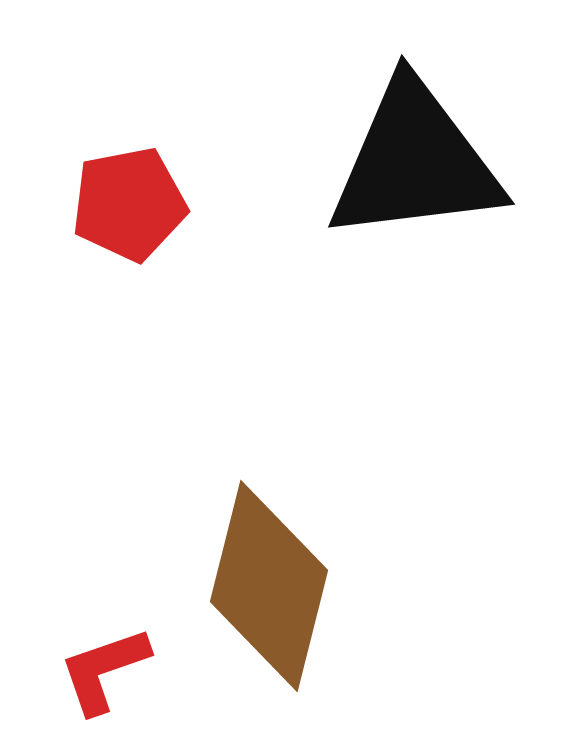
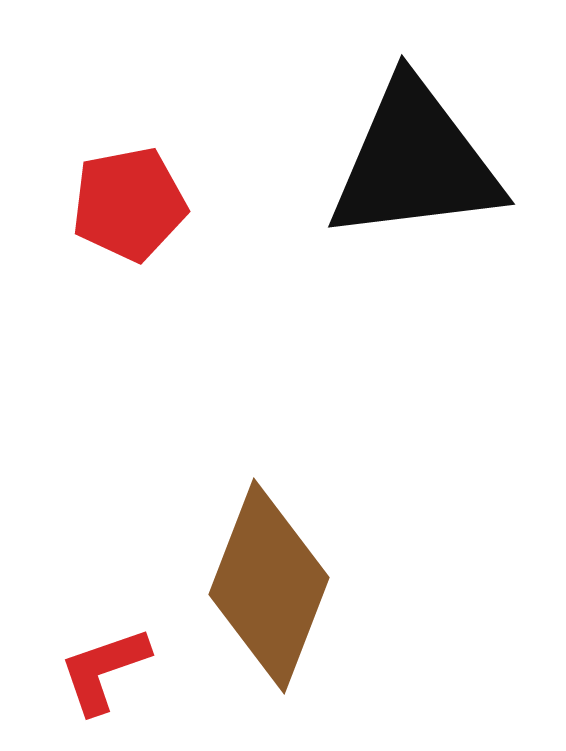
brown diamond: rotated 7 degrees clockwise
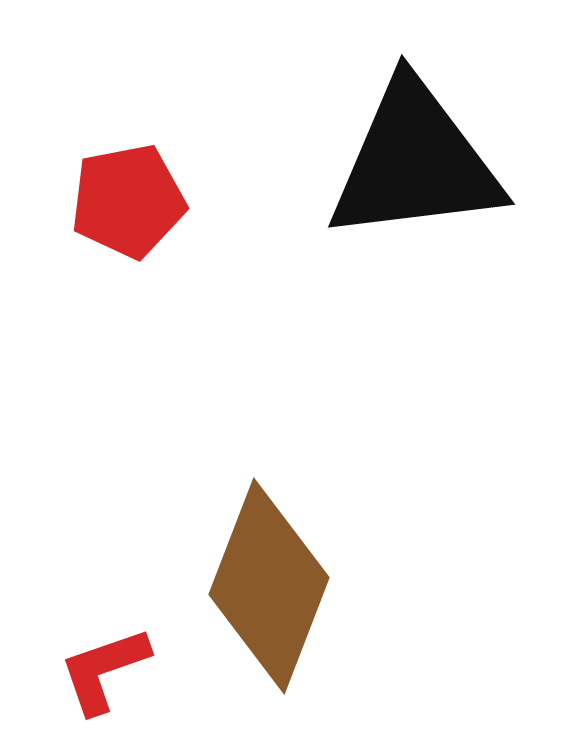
red pentagon: moved 1 px left, 3 px up
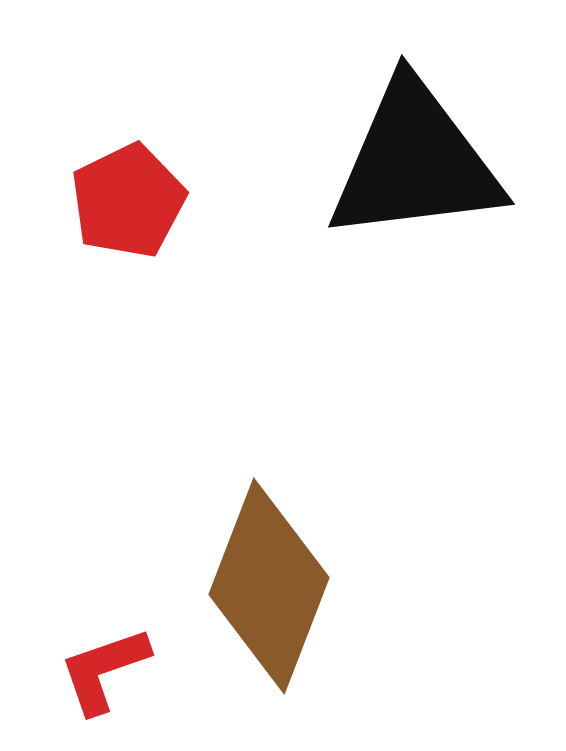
red pentagon: rotated 15 degrees counterclockwise
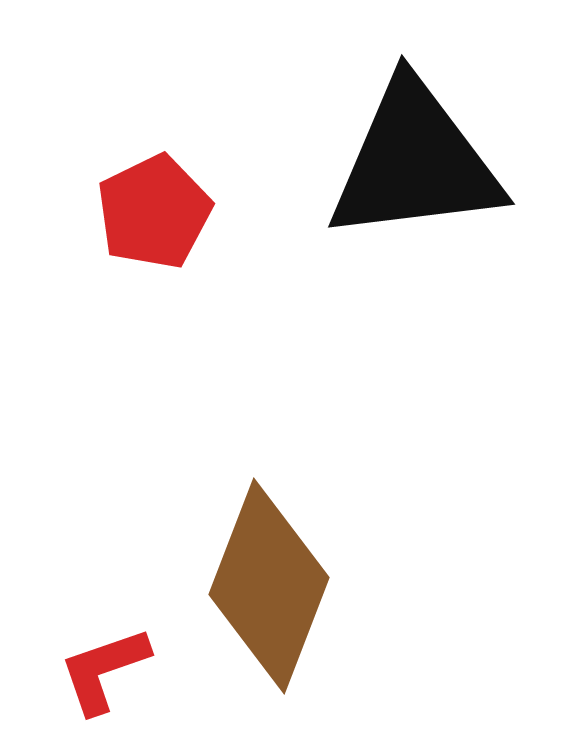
red pentagon: moved 26 px right, 11 px down
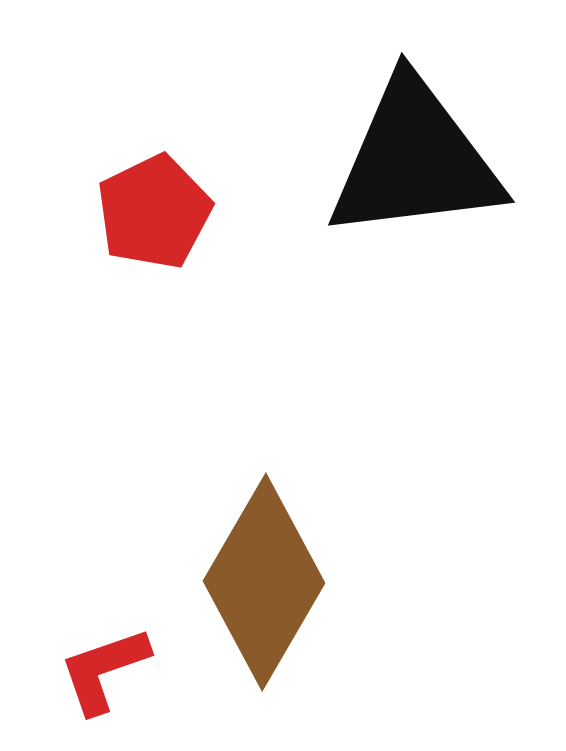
black triangle: moved 2 px up
brown diamond: moved 5 px left, 4 px up; rotated 9 degrees clockwise
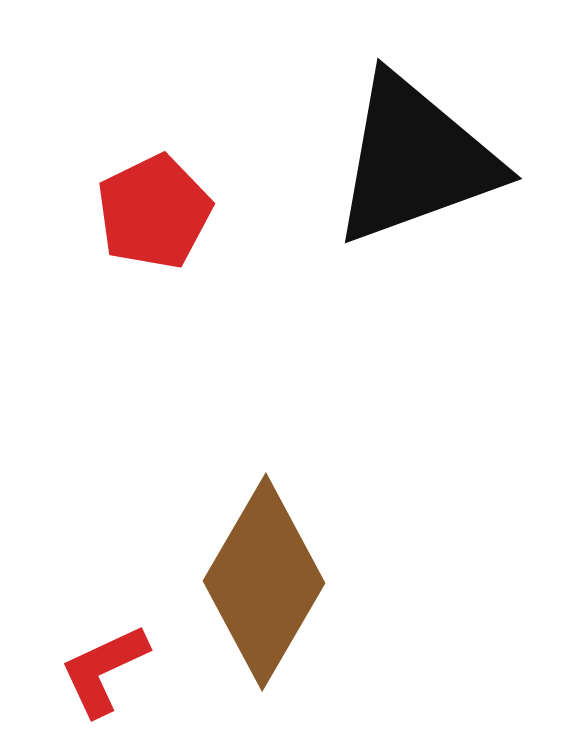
black triangle: rotated 13 degrees counterclockwise
red L-shape: rotated 6 degrees counterclockwise
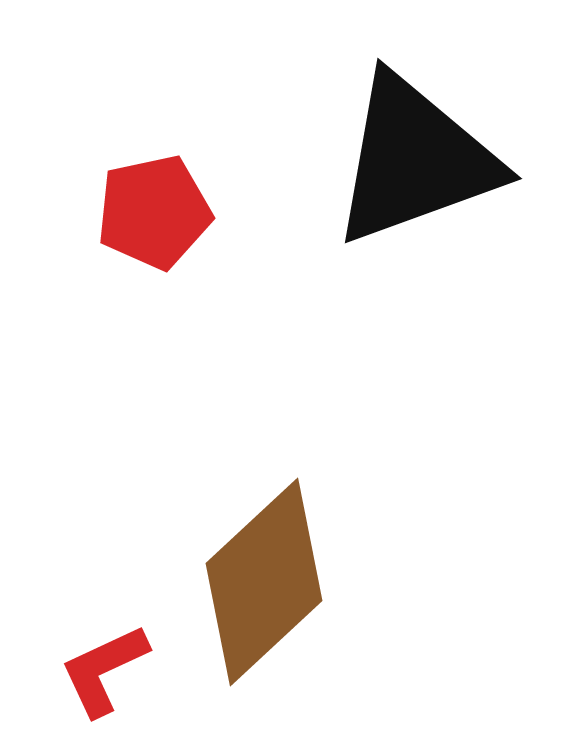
red pentagon: rotated 14 degrees clockwise
brown diamond: rotated 17 degrees clockwise
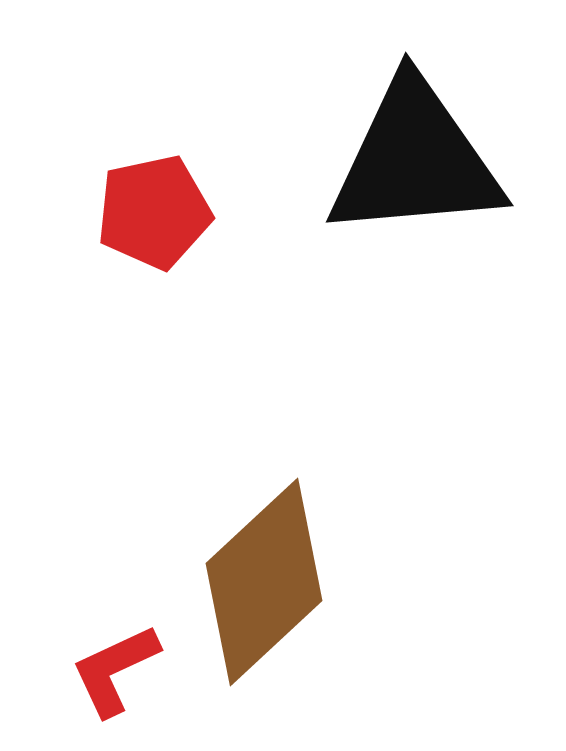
black triangle: rotated 15 degrees clockwise
red L-shape: moved 11 px right
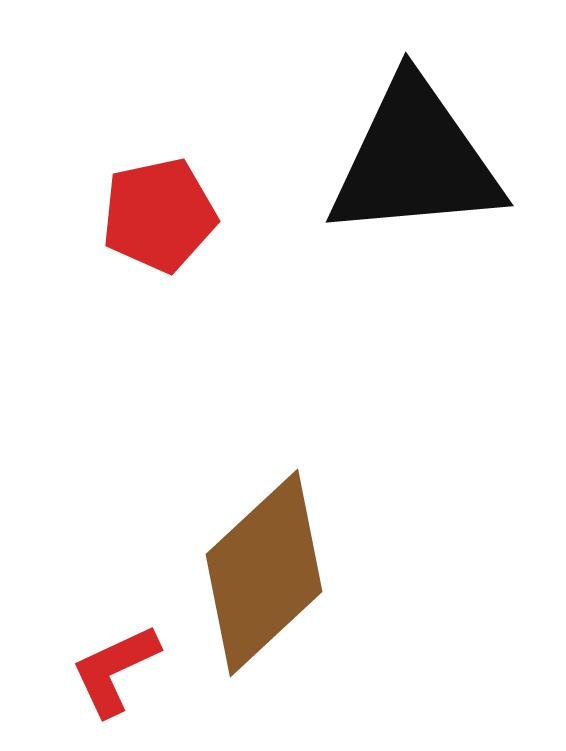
red pentagon: moved 5 px right, 3 px down
brown diamond: moved 9 px up
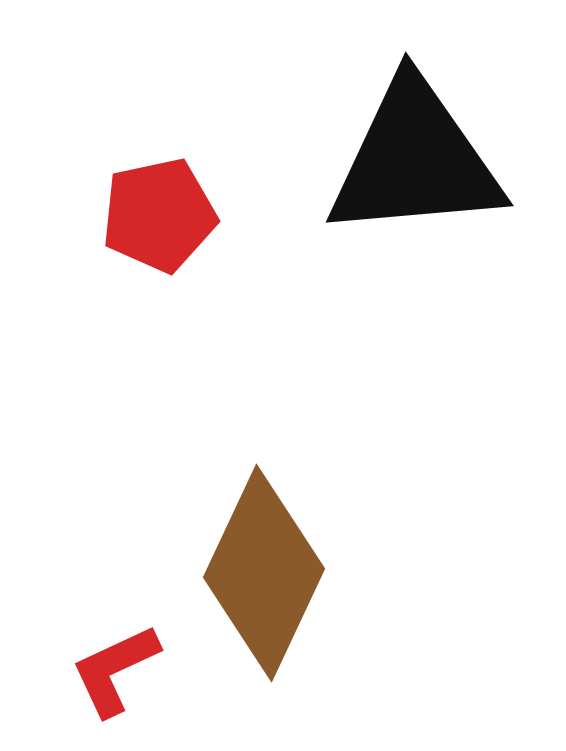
brown diamond: rotated 22 degrees counterclockwise
